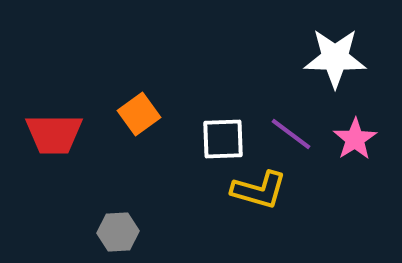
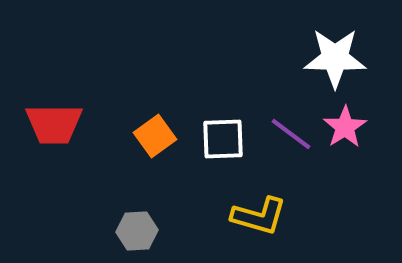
orange square: moved 16 px right, 22 px down
red trapezoid: moved 10 px up
pink star: moved 10 px left, 12 px up
yellow L-shape: moved 26 px down
gray hexagon: moved 19 px right, 1 px up
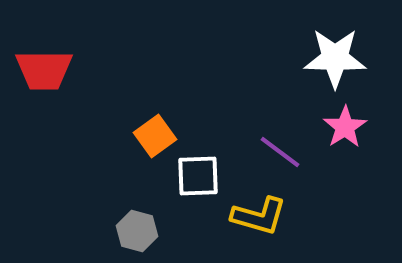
red trapezoid: moved 10 px left, 54 px up
purple line: moved 11 px left, 18 px down
white square: moved 25 px left, 37 px down
gray hexagon: rotated 18 degrees clockwise
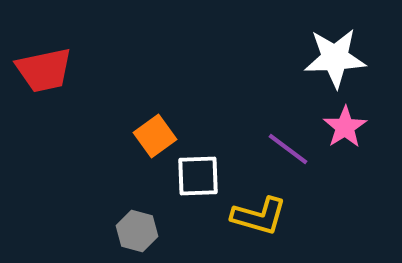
white star: rotated 4 degrees counterclockwise
red trapezoid: rotated 12 degrees counterclockwise
purple line: moved 8 px right, 3 px up
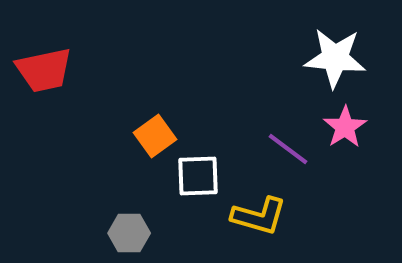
white star: rotated 8 degrees clockwise
gray hexagon: moved 8 px left, 2 px down; rotated 15 degrees counterclockwise
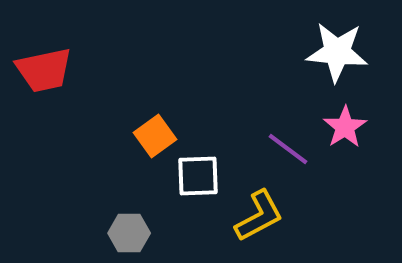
white star: moved 2 px right, 6 px up
yellow L-shape: rotated 44 degrees counterclockwise
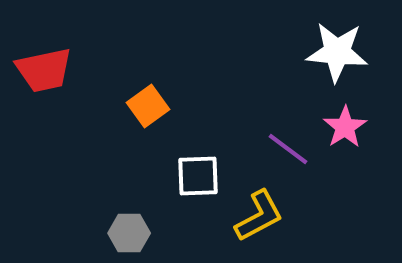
orange square: moved 7 px left, 30 px up
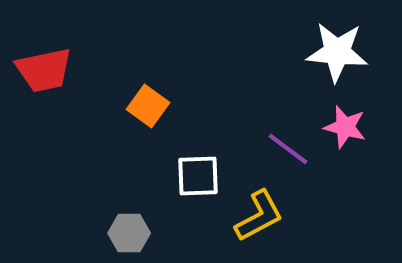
orange square: rotated 18 degrees counterclockwise
pink star: rotated 24 degrees counterclockwise
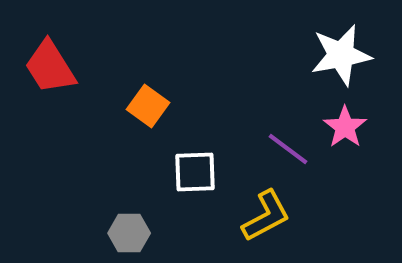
white star: moved 4 px right, 3 px down; rotated 16 degrees counterclockwise
red trapezoid: moved 6 px right, 3 px up; rotated 70 degrees clockwise
pink star: rotated 21 degrees clockwise
white square: moved 3 px left, 4 px up
yellow L-shape: moved 7 px right
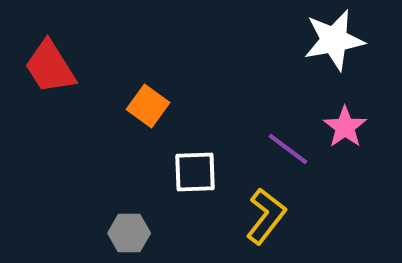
white star: moved 7 px left, 15 px up
yellow L-shape: rotated 24 degrees counterclockwise
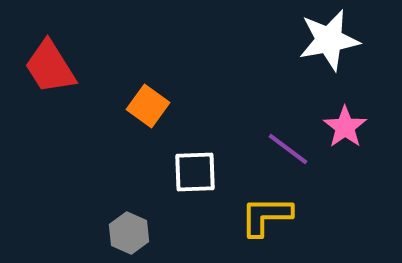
white star: moved 5 px left
yellow L-shape: rotated 128 degrees counterclockwise
gray hexagon: rotated 24 degrees clockwise
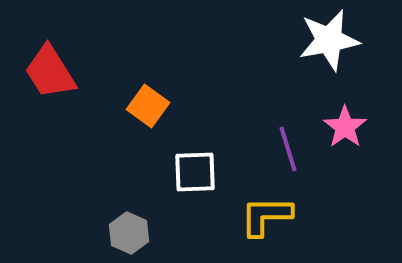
red trapezoid: moved 5 px down
purple line: rotated 36 degrees clockwise
